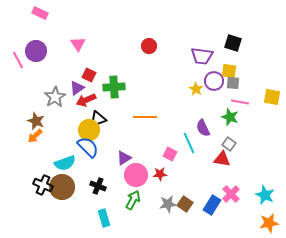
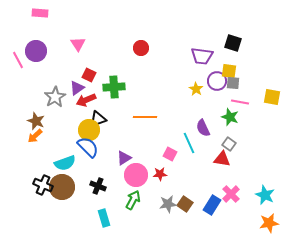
pink rectangle at (40, 13): rotated 21 degrees counterclockwise
red circle at (149, 46): moved 8 px left, 2 px down
purple circle at (214, 81): moved 3 px right
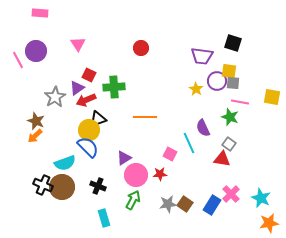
cyan star at (265, 195): moved 4 px left, 3 px down
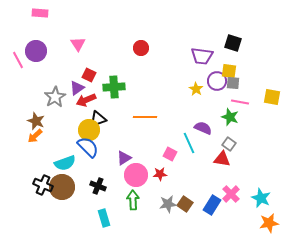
purple semicircle at (203, 128): rotated 138 degrees clockwise
green arrow at (133, 200): rotated 30 degrees counterclockwise
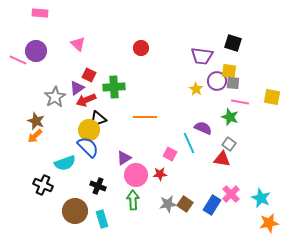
pink triangle at (78, 44): rotated 14 degrees counterclockwise
pink line at (18, 60): rotated 36 degrees counterclockwise
brown circle at (62, 187): moved 13 px right, 24 px down
cyan rectangle at (104, 218): moved 2 px left, 1 px down
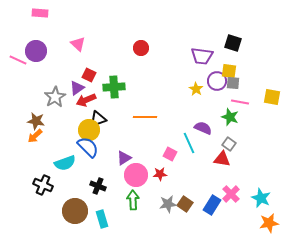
brown star at (36, 121): rotated 12 degrees counterclockwise
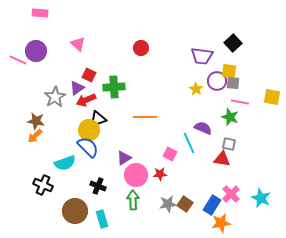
black square at (233, 43): rotated 30 degrees clockwise
gray square at (229, 144): rotated 24 degrees counterclockwise
orange star at (269, 223): moved 48 px left
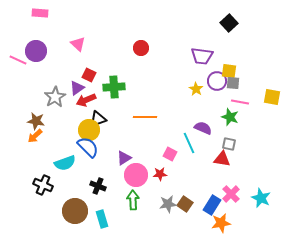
black square at (233, 43): moved 4 px left, 20 px up
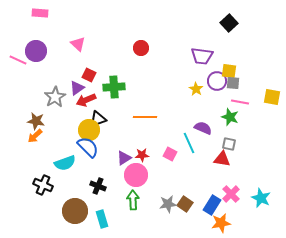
red star at (160, 174): moved 18 px left, 19 px up
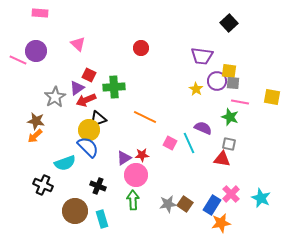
orange line at (145, 117): rotated 25 degrees clockwise
pink square at (170, 154): moved 11 px up
